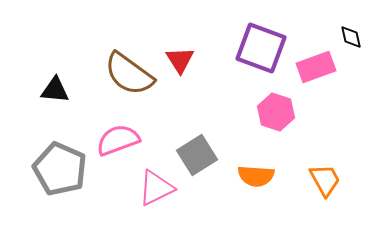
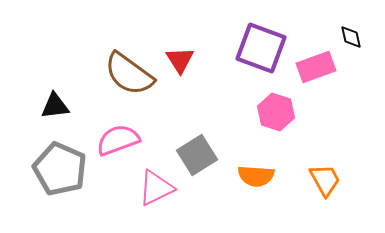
black triangle: moved 16 px down; rotated 12 degrees counterclockwise
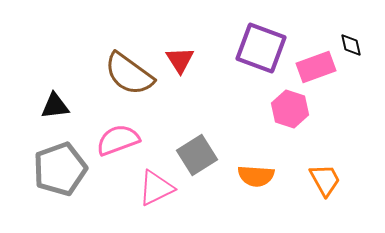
black diamond: moved 8 px down
pink hexagon: moved 14 px right, 3 px up
gray pentagon: rotated 28 degrees clockwise
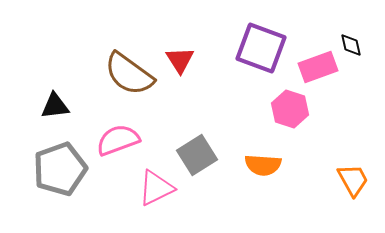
pink rectangle: moved 2 px right
orange semicircle: moved 7 px right, 11 px up
orange trapezoid: moved 28 px right
